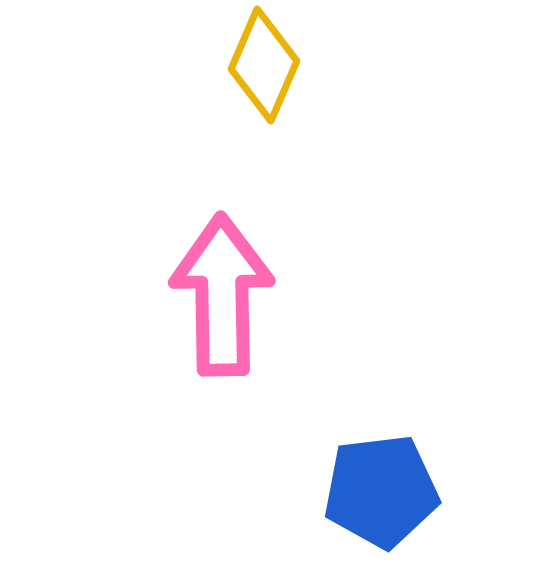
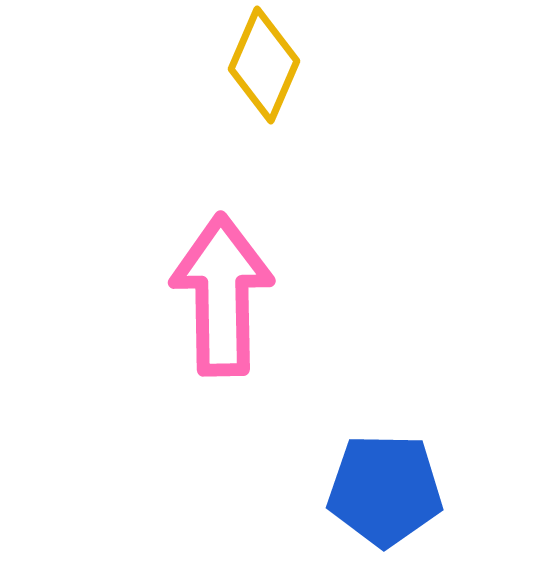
blue pentagon: moved 4 px right, 1 px up; rotated 8 degrees clockwise
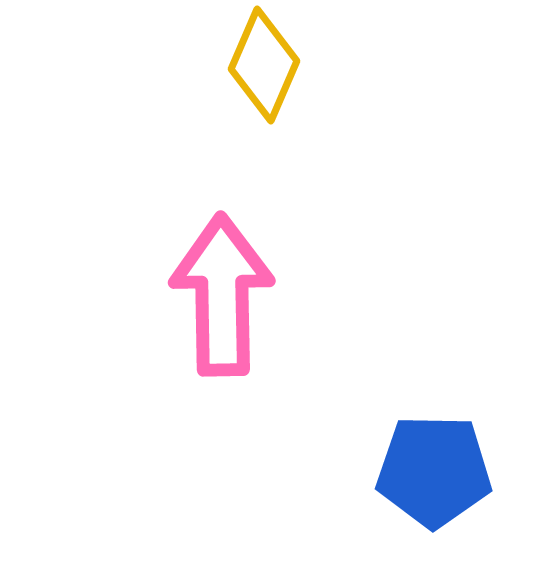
blue pentagon: moved 49 px right, 19 px up
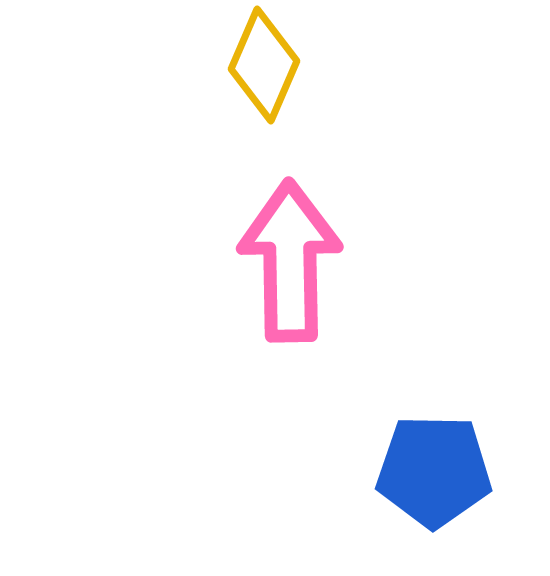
pink arrow: moved 68 px right, 34 px up
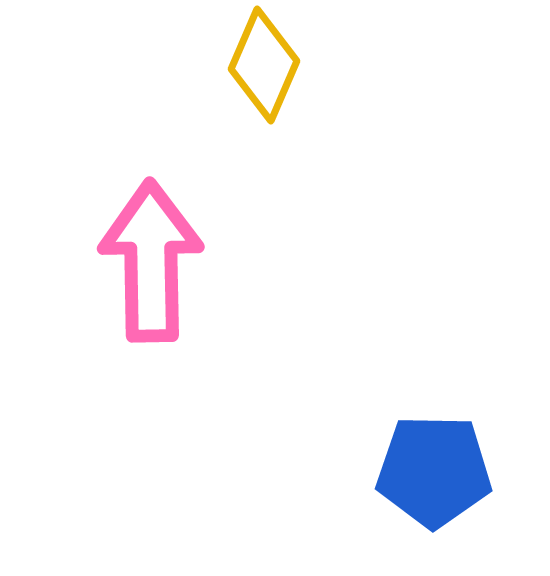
pink arrow: moved 139 px left
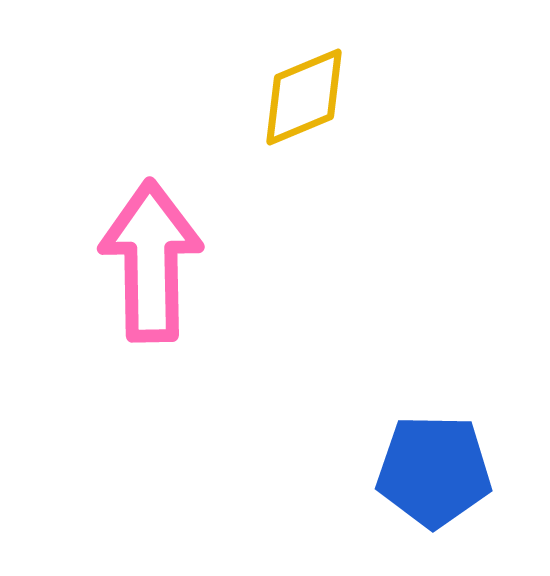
yellow diamond: moved 40 px right, 32 px down; rotated 44 degrees clockwise
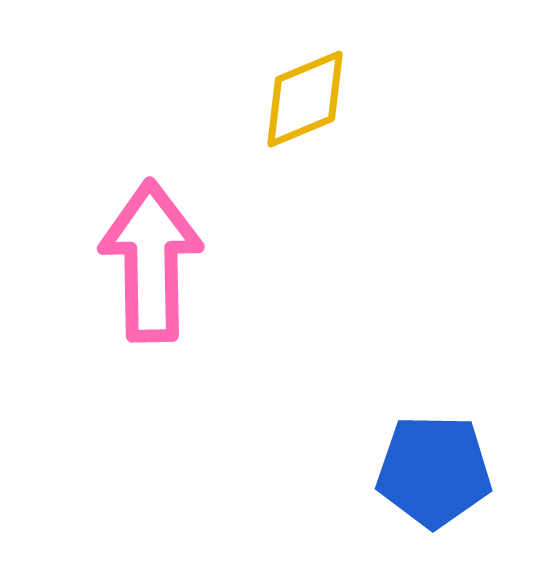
yellow diamond: moved 1 px right, 2 px down
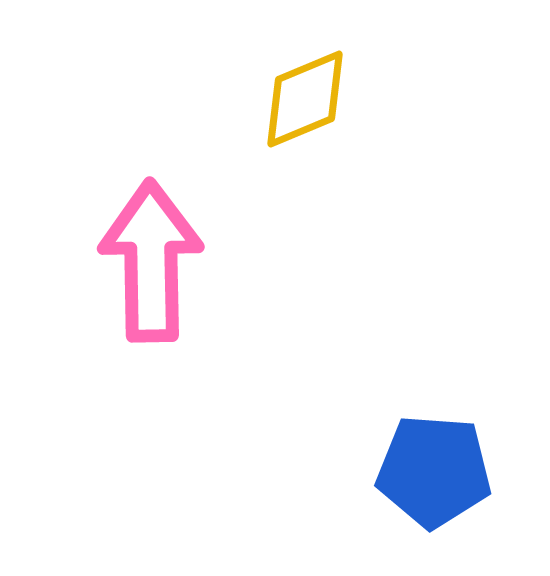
blue pentagon: rotated 3 degrees clockwise
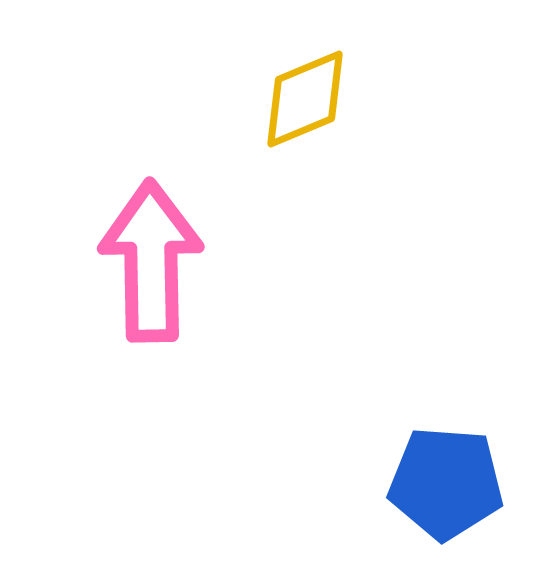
blue pentagon: moved 12 px right, 12 px down
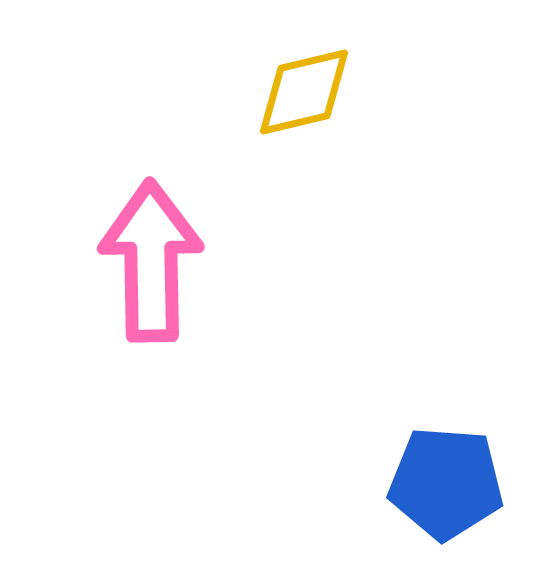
yellow diamond: moved 1 px left, 7 px up; rotated 9 degrees clockwise
